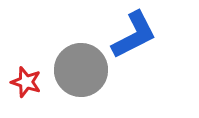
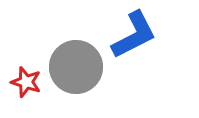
gray circle: moved 5 px left, 3 px up
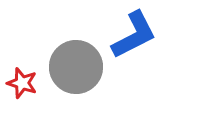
red star: moved 4 px left, 1 px down
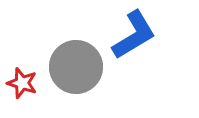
blue L-shape: rotated 4 degrees counterclockwise
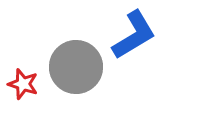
red star: moved 1 px right, 1 px down
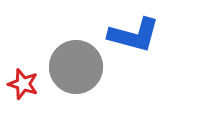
blue L-shape: rotated 46 degrees clockwise
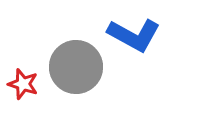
blue L-shape: rotated 14 degrees clockwise
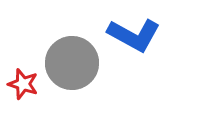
gray circle: moved 4 px left, 4 px up
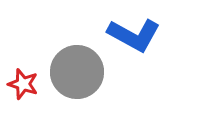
gray circle: moved 5 px right, 9 px down
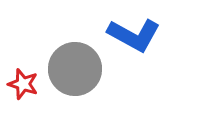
gray circle: moved 2 px left, 3 px up
